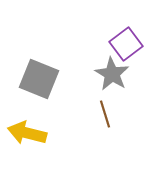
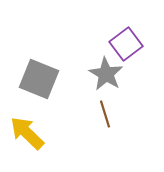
gray star: moved 6 px left
yellow arrow: rotated 30 degrees clockwise
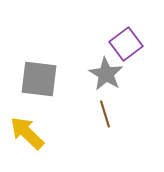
gray square: rotated 15 degrees counterclockwise
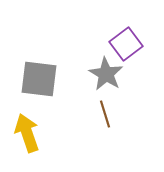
yellow arrow: rotated 27 degrees clockwise
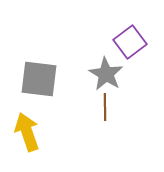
purple square: moved 4 px right, 2 px up
brown line: moved 7 px up; rotated 16 degrees clockwise
yellow arrow: moved 1 px up
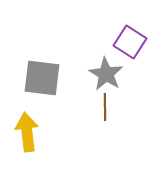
purple square: rotated 20 degrees counterclockwise
gray square: moved 3 px right, 1 px up
yellow arrow: rotated 12 degrees clockwise
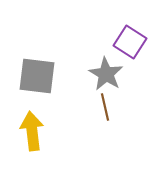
gray square: moved 5 px left, 2 px up
brown line: rotated 12 degrees counterclockwise
yellow arrow: moved 5 px right, 1 px up
